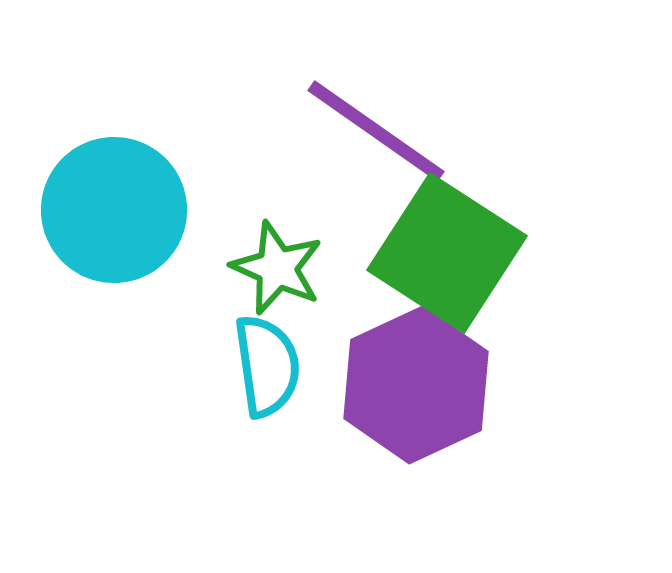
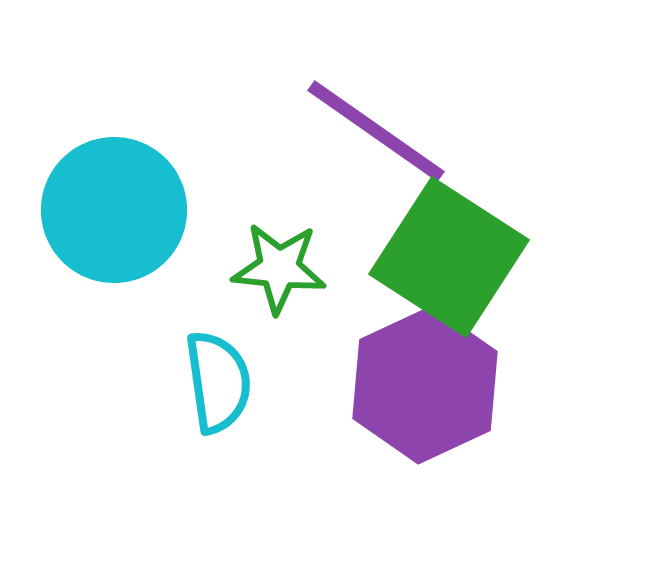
green square: moved 2 px right, 4 px down
green star: moved 2 px right; rotated 18 degrees counterclockwise
cyan semicircle: moved 49 px left, 16 px down
purple hexagon: moved 9 px right
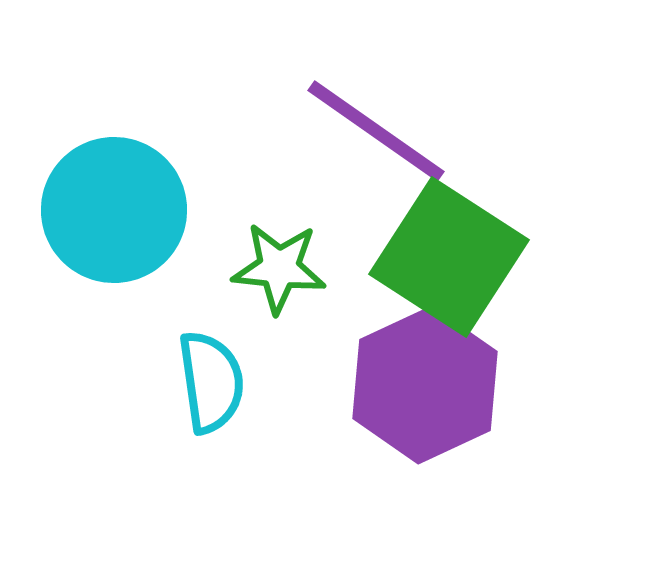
cyan semicircle: moved 7 px left
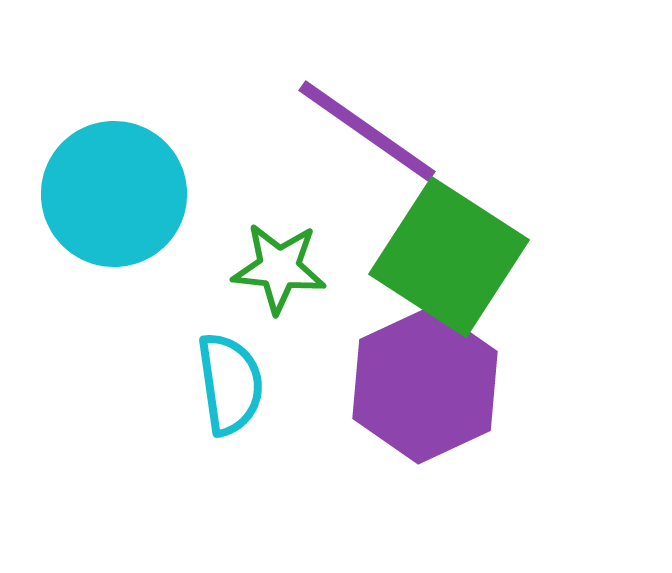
purple line: moved 9 px left
cyan circle: moved 16 px up
cyan semicircle: moved 19 px right, 2 px down
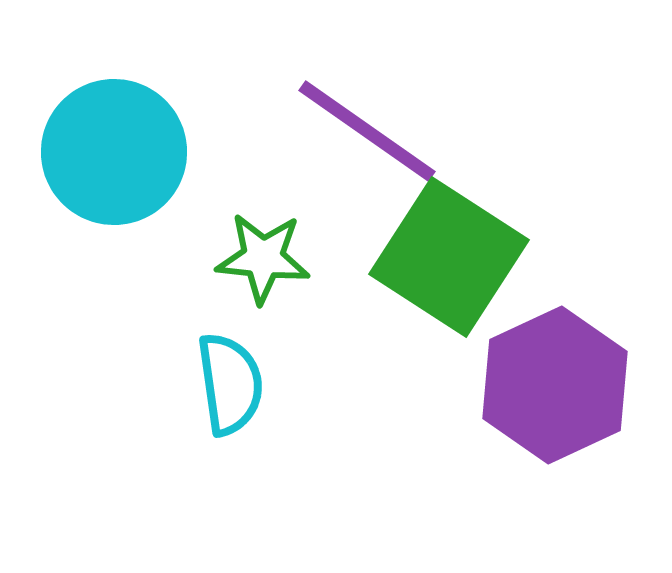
cyan circle: moved 42 px up
green star: moved 16 px left, 10 px up
purple hexagon: moved 130 px right
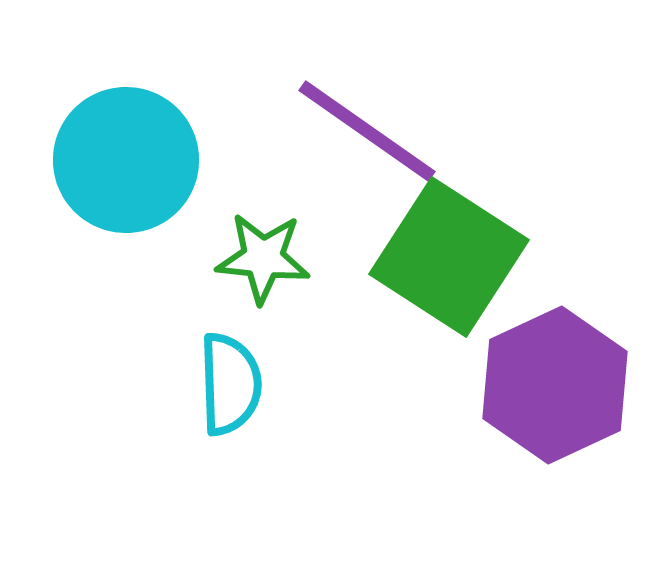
cyan circle: moved 12 px right, 8 px down
cyan semicircle: rotated 6 degrees clockwise
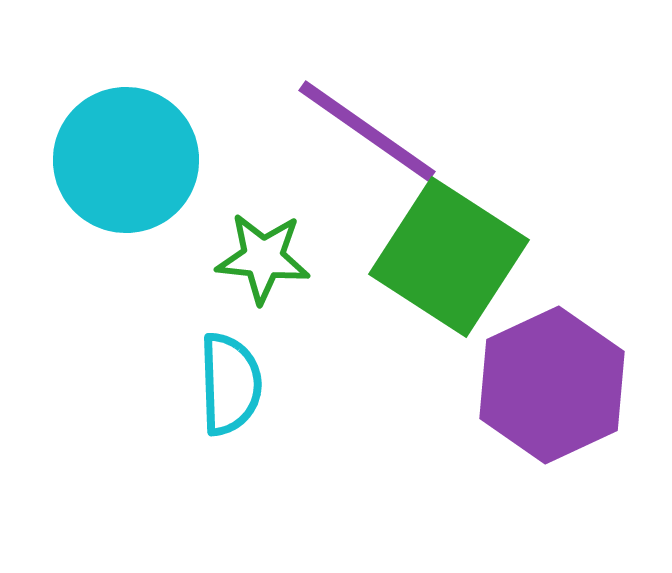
purple hexagon: moved 3 px left
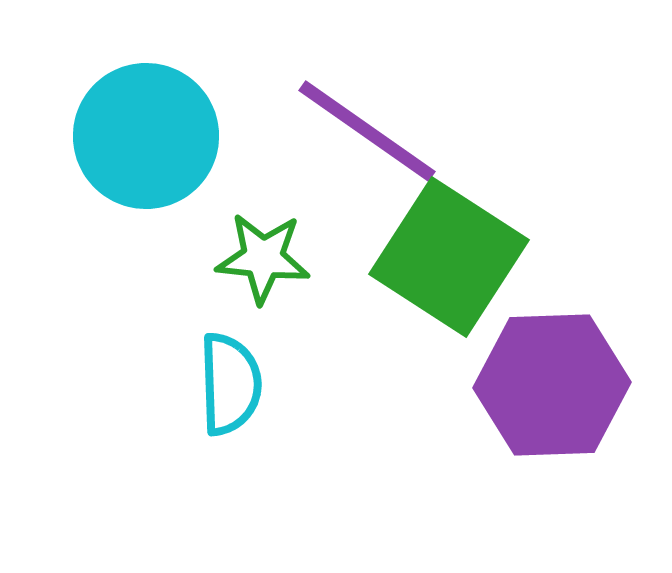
cyan circle: moved 20 px right, 24 px up
purple hexagon: rotated 23 degrees clockwise
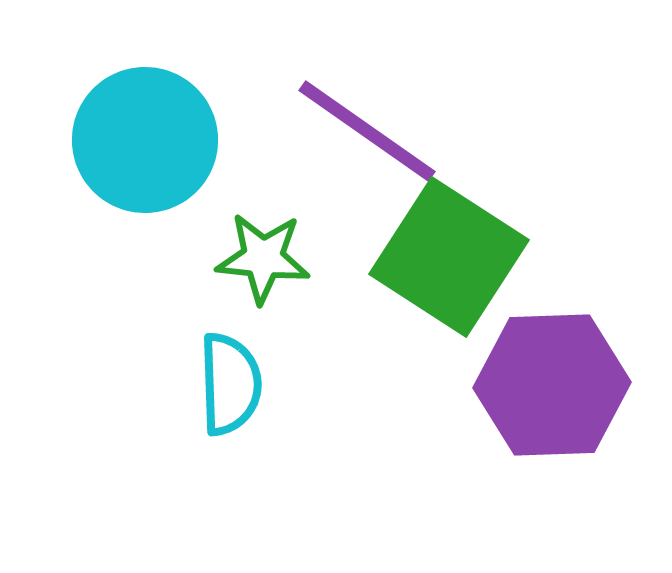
cyan circle: moved 1 px left, 4 px down
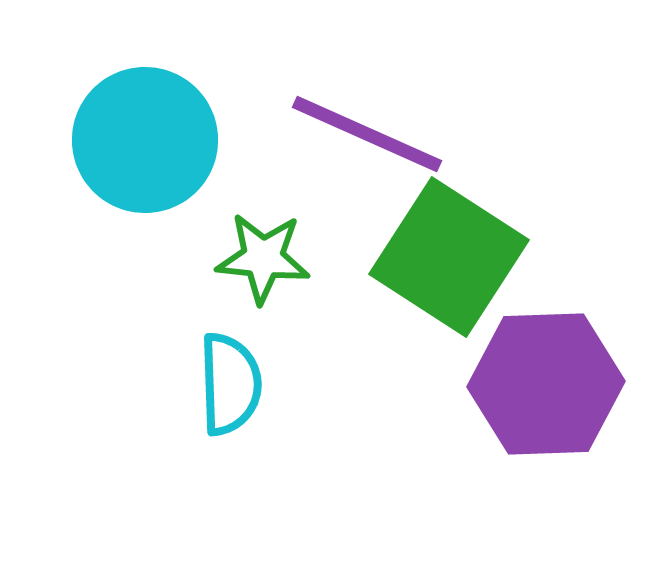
purple line: moved 3 px down; rotated 11 degrees counterclockwise
purple hexagon: moved 6 px left, 1 px up
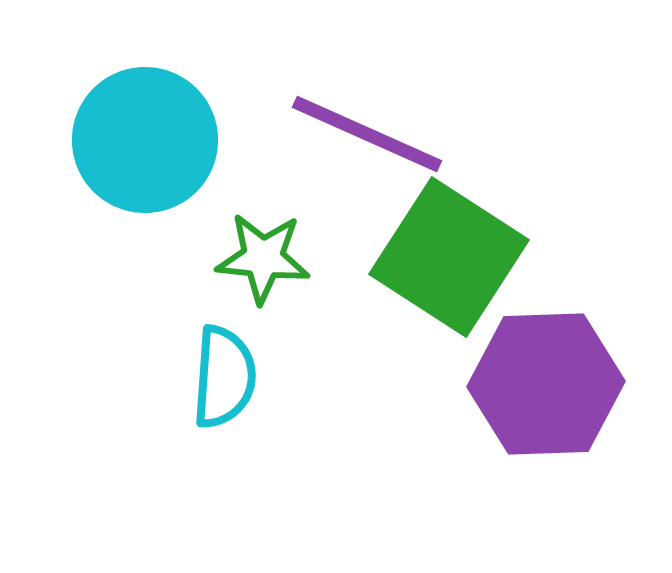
cyan semicircle: moved 6 px left, 7 px up; rotated 6 degrees clockwise
